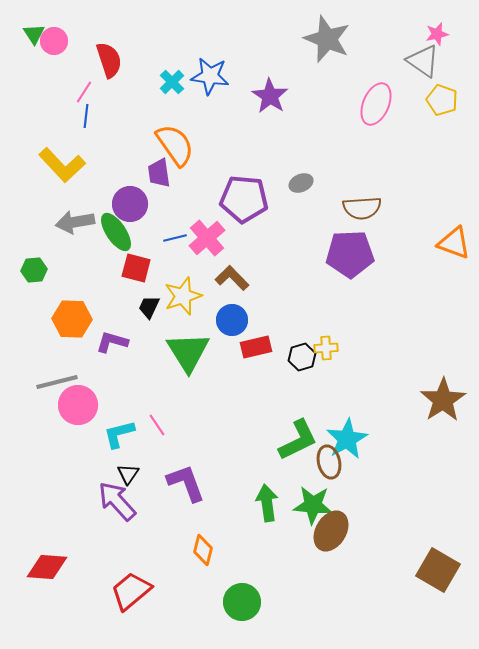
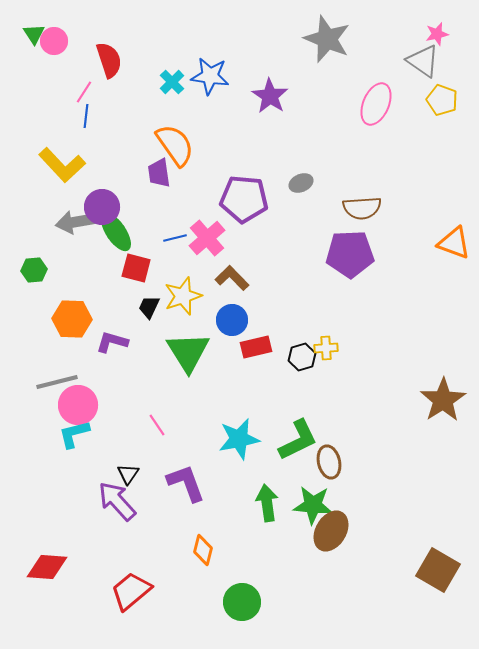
purple circle at (130, 204): moved 28 px left, 3 px down
cyan L-shape at (119, 434): moved 45 px left
cyan star at (347, 439): moved 108 px left; rotated 18 degrees clockwise
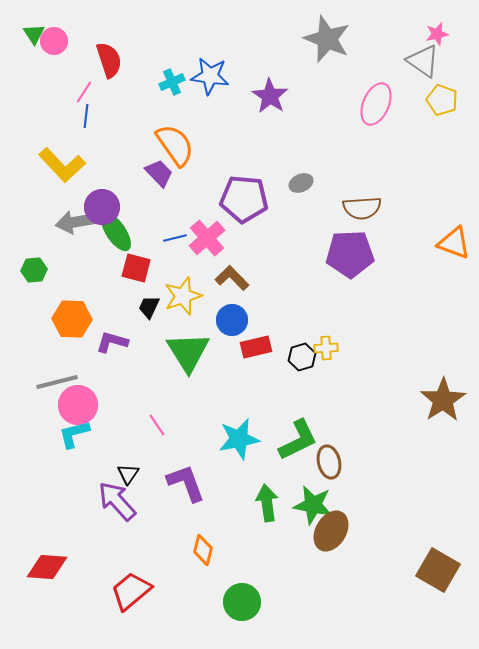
cyan cross at (172, 82): rotated 20 degrees clockwise
purple trapezoid at (159, 173): rotated 144 degrees clockwise
green star at (313, 505): rotated 6 degrees clockwise
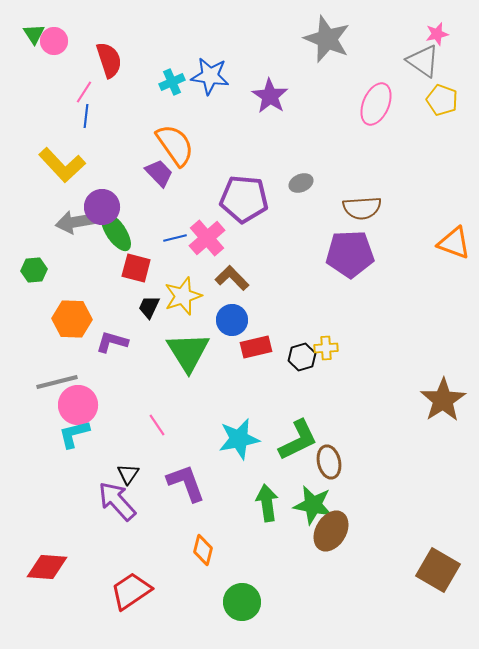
red trapezoid at (131, 591): rotated 6 degrees clockwise
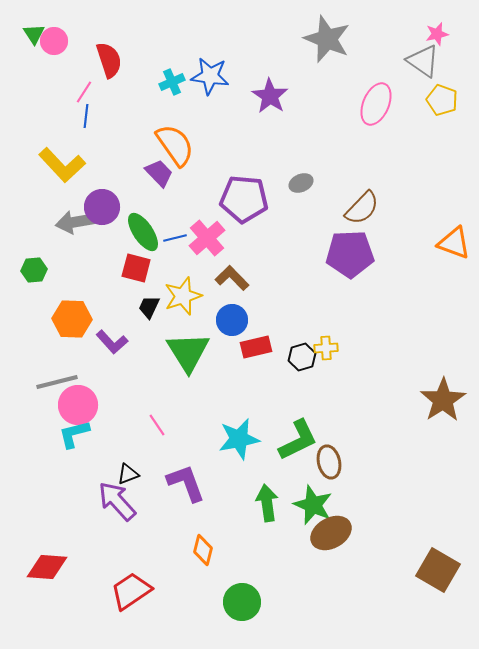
brown semicircle at (362, 208): rotated 42 degrees counterclockwise
green ellipse at (116, 232): moved 27 px right
purple L-shape at (112, 342): rotated 148 degrees counterclockwise
black triangle at (128, 474): rotated 35 degrees clockwise
green star at (313, 505): rotated 12 degrees clockwise
brown ellipse at (331, 531): moved 2 px down; rotated 30 degrees clockwise
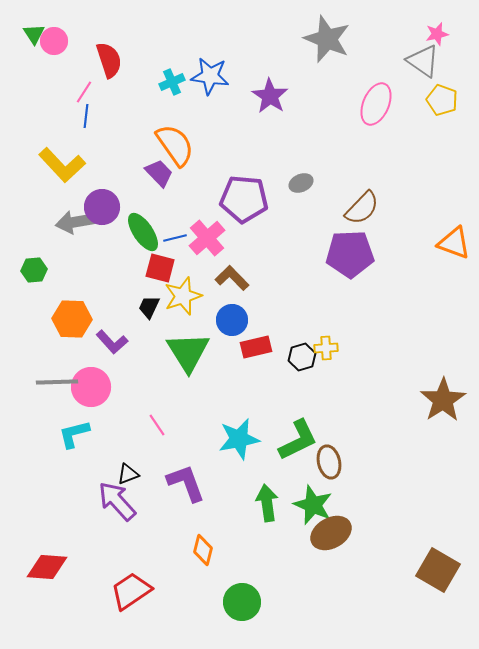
red square at (136, 268): moved 24 px right
gray line at (57, 382): rotated 12 degrees clockwise
pink circle at (78, 405): moved 13 px right, 18 px up
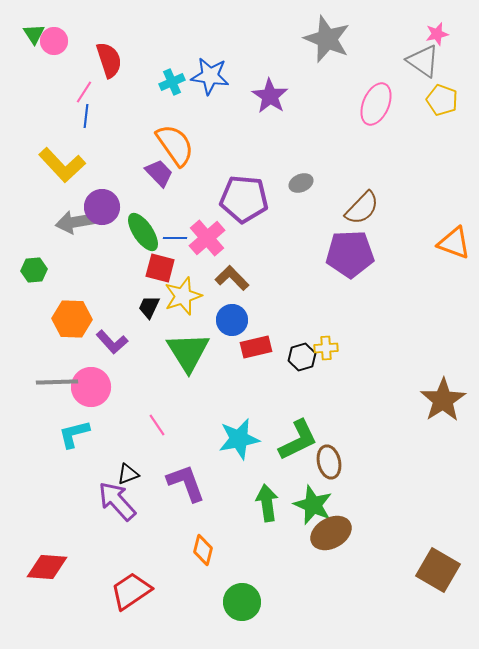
blue line at (175, 238): rotated 15 degrees clockwise
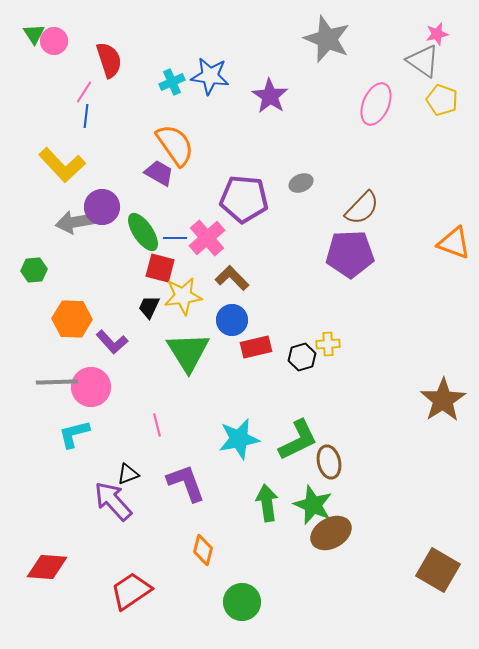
purple trapezoid at (159, 173): rotated 16 degrees counterclockwise
yellow star at (183, 296): rotated 12 degrees clockwise
yellow cross at (326, 348): moved 2 px right, 4 px up
pink line at (157, 425): rotated 20 degrees clockwise
purple arrow at (117, 501): moved 4 px left
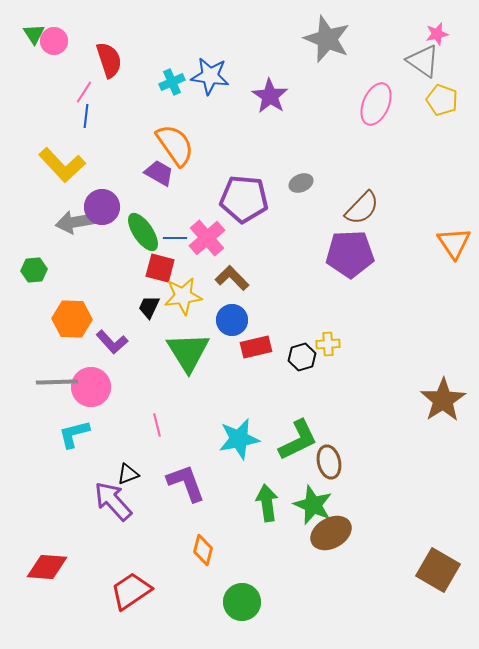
orange triangle at (454, 243): rotated 36 degrees clockwise
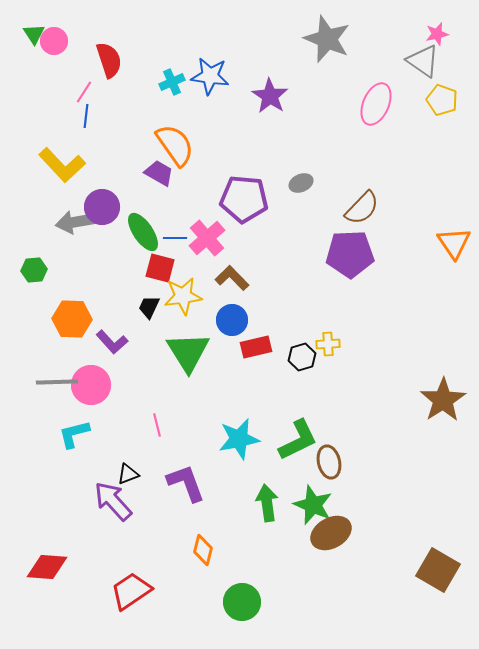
pink circle at (91, 387): moved 2 px up
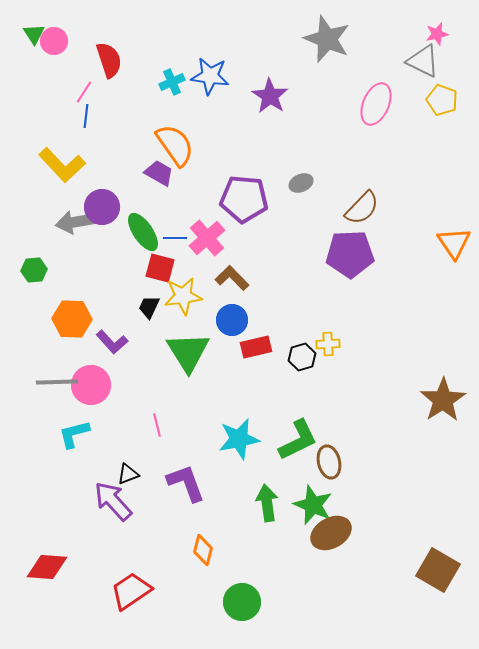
gray triangle at (423, 61): rotated 9 degrees counterclockwise
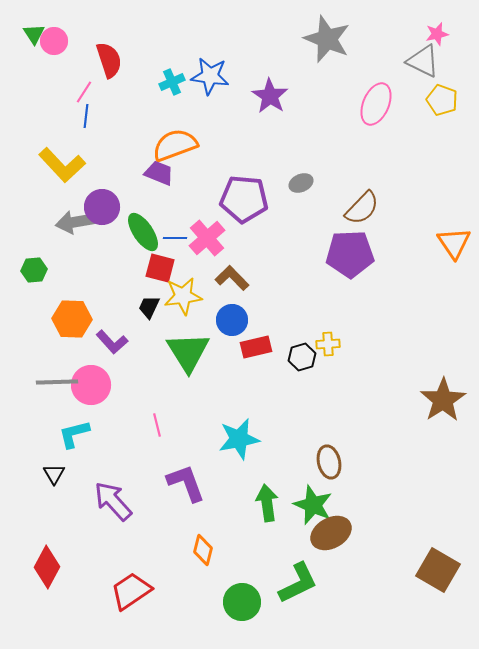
orange semicircle at (175, 145): rotated 75 degrees counterclockwise
purple trapezoid at (159, 173): rotated 8 degrees counterclockwise
green L-shape at (298, 440): moved 143 px down
black triangle at (128, 474): moved 74 px left; rotated 40 degrees counterclockwise
red diamond at (47, 567): rotated 66 degrees counterclockwise
